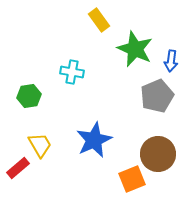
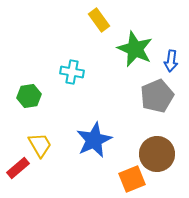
brown circle: moved 1 px left
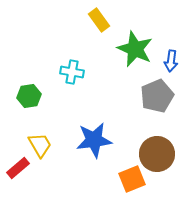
blue star: rotated 18 degrees clockwise
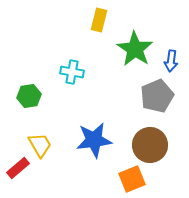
yellow rectangle: rotated 50 degrees clockwise
green star: rotated 9 degrees clockwise
brown circle: moved 7 px left, 9 px up
